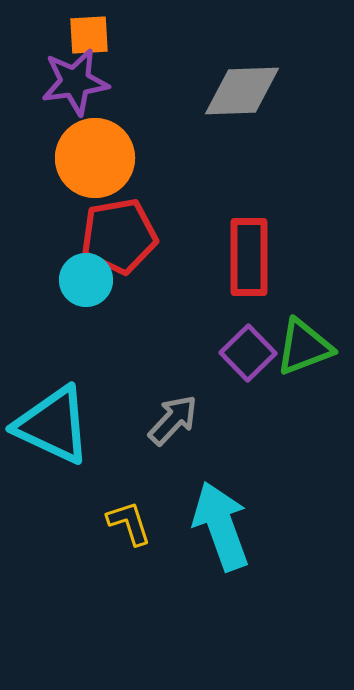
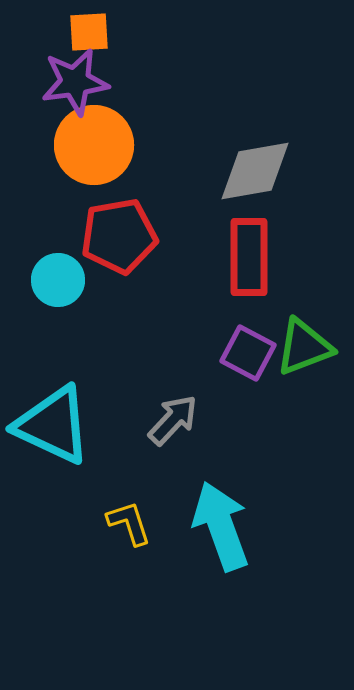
orange square: moved 3 px up
gray diamond: moved 13 px right, 80 px down; rotated 8 degrees counterclockwise
orange circle: moved 1 px left, 13 px up
cyan circle: moved 28 px left
purple square: rotated 18 degrees counterclockwise
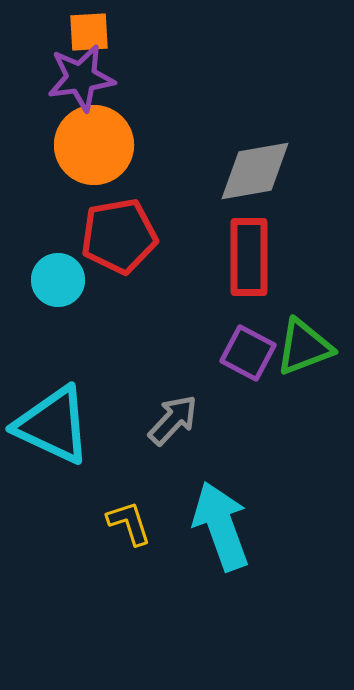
purple star: moved 6 px right, 4 px up
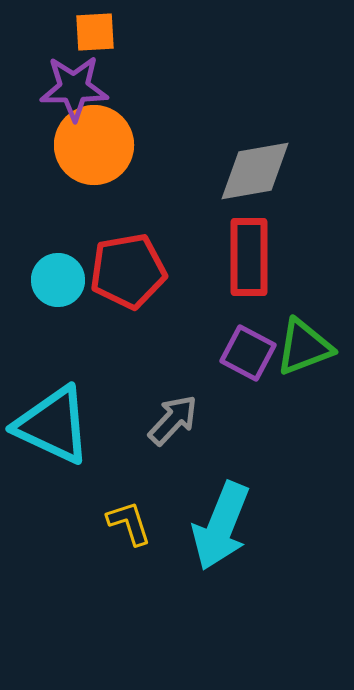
orange square: moved 6 px right
purple star: moved 7 px left, 10 px down; rotated 8 degrees clockwise
red pentagon: moved 9 px right, 35 px down
cyan arrow: rotated 138 degrees counterclockwise
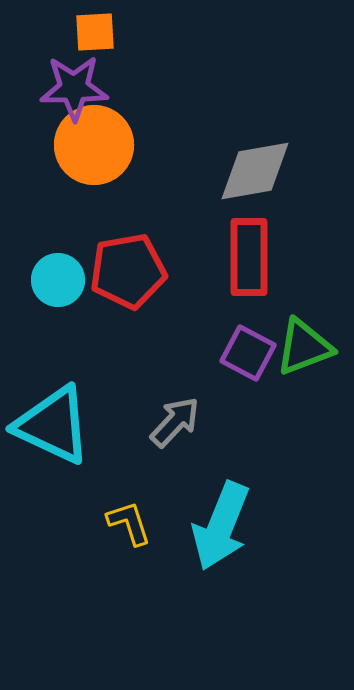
gray arrow: moved 2 px right, 2 px down
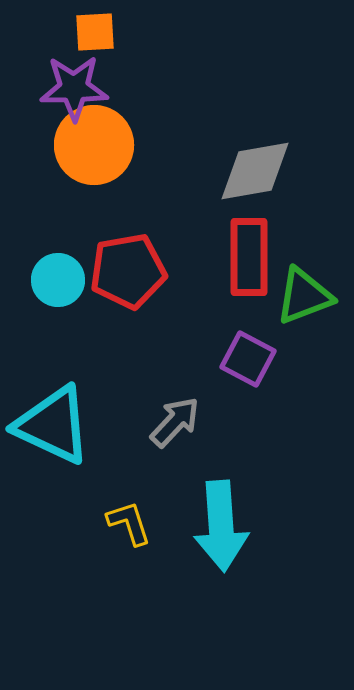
green triangle: moved 51 px up
purple square: moved 6 px down
cyan arrow: rotated 26 degrees counterclockwise
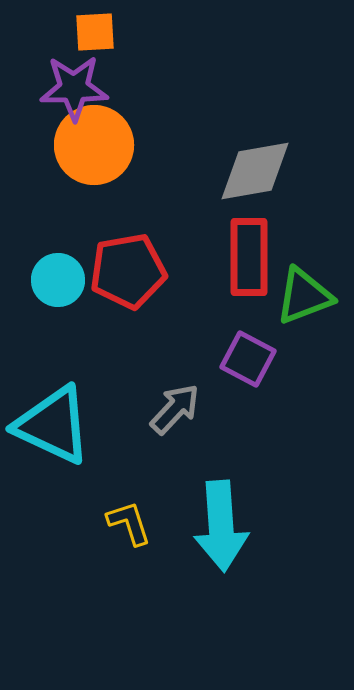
gray arrow: moved 13 px up
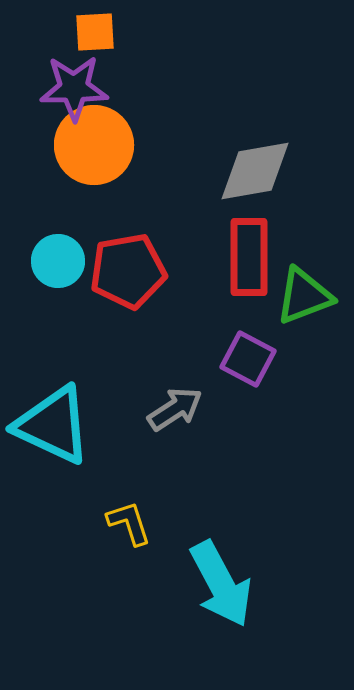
cyan circle: moved 19 px up
gray arrow: rotated 14 degrees clockwise
cyan arrow: moved 58 px down; rotated 24 degrees counterclockwise
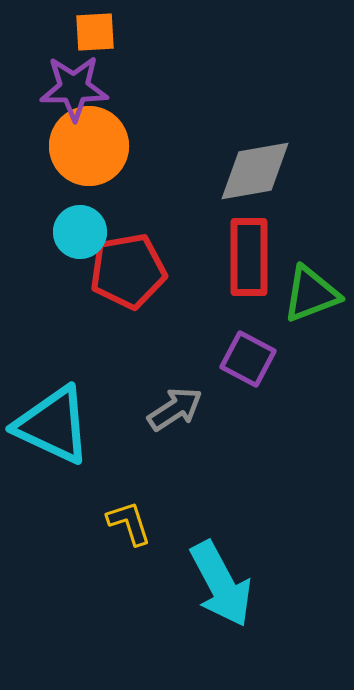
orange circle: moved 5 px left, 1 px down
cyan circle: moved 22 px right, 29 px up
green triangle: moved 7 px right, 2 px up
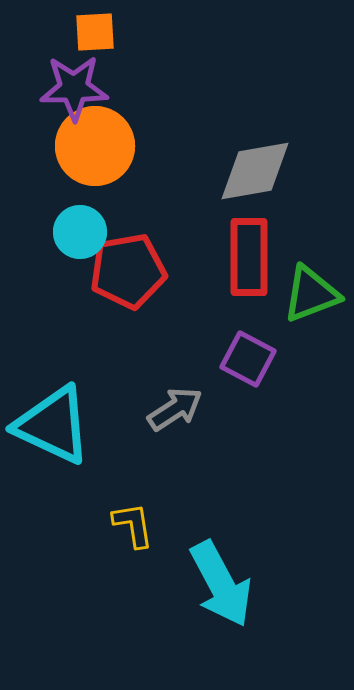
orange circle: moved 6 px right
yellow L-shape: moved 4 px right, 2 px down; rotated 9 degrees clockwise
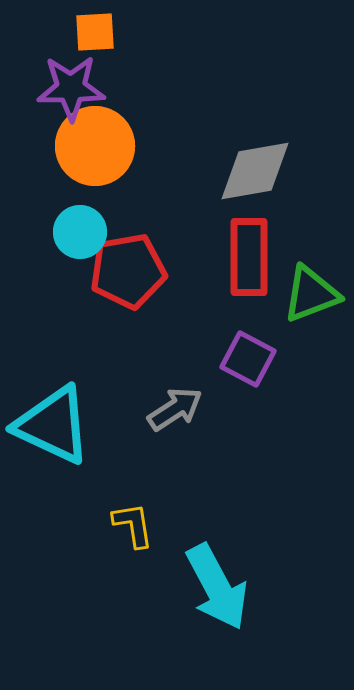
purple star: moved 3 px left
cyan arrow: moved 4 px left, 3 px down
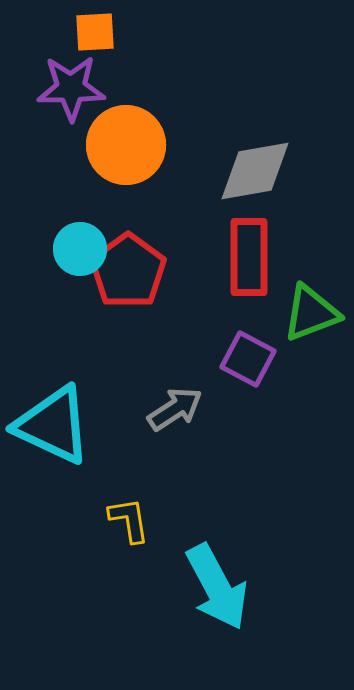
orange circle: moved 31 px right, 1 px up
cyan circle: moved 17 px down
red pentagon: rotated 26 degrees counterclockwise
green triangle: moved 19 px down
yellow L-shape: moved 4 px left, 5 px up
